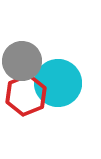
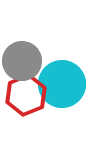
cyan circle: moved 4 px right, 1 px down
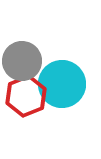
red hexagon: moved 1 px down
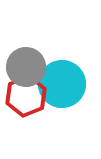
gray circle: moved 4 px right, 6 px down
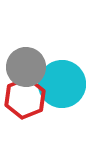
red hexagon: moved 1 px left, 2 px down
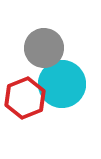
gray circle: moved 18 px right, 19 px up
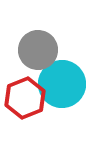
gray circle: moved 6 px left, 2 px down
